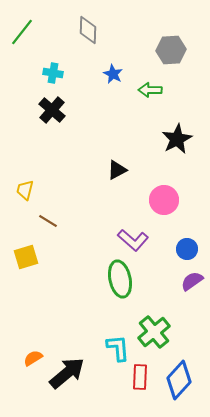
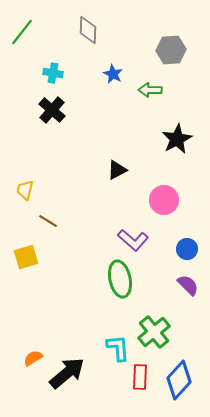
purple semicircle: moved 4 px left, 4 px down; rotated 80 degrees clockwise
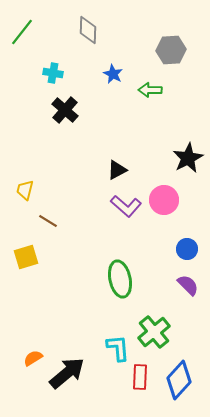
black cross: moved 13 px right
black star: moved 11 px right, 19 px down
purple L-shape: moved 7 px left, 34 px up
